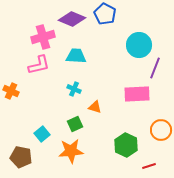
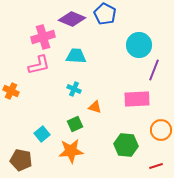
purple line: moved 1 px left, 2 px down
pink rectangle: moved 5 px down
green hexagon: rotated 20 degrees counterclockwise
brown pentagon: moved 3 px down
red line: moved 7 px right
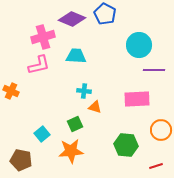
purple line: rotated 70 degrees clockwise
cyan cross: moved 10 px right, 2 px down; rotated 16 degrees counterclockwise
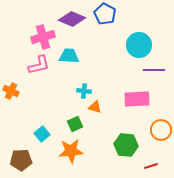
cyan trapezoid: moved 7 px left
brown pentagon: rotated 15 degrees counterclockwise
red line: moved 5 px left
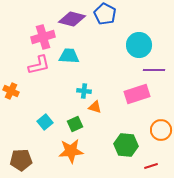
purple diamond: rotated 8 degrees counterclockwise
pink rectangle: moved 5 px up; rotated 15 degrees counterclockwise
cyan square: moved 3 px right, 12 px up
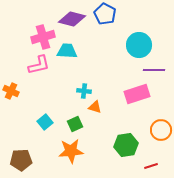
cyan trapezoid: moved 2 px left, 5 px up
green hexagon: rotated 15 degrees counterclockwise
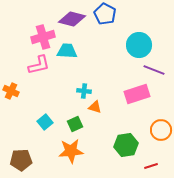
purple line: rotated 20 degrees clockwise
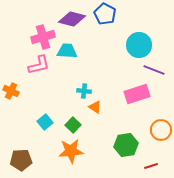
orange triangle: rotated 16 degrees clockwise
green square: moved 2 px left, 1 px down; rotated 21 degrees counterclockwise
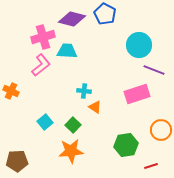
pink L-shape: moved 2 px right; rotated 25 degrees counterclockwise
brown pentagon: moved 4 px left, 1 px down
